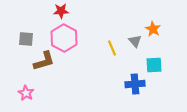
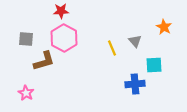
orange star: moved 11 px right, 2 px up
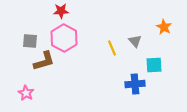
gray square: moved 4 px right, 2 px down
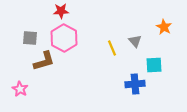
gray square: moved 3 px up
pink star: moved 6 px left, 4 px up
